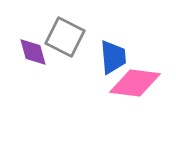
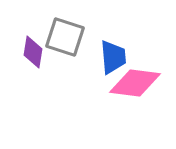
gray square: rotated 9 degrees counterclockwise
purple diamond: rotated 24 degrees clockwise
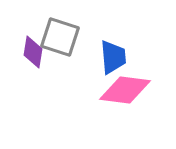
gray square: moved 5 px left
pink diamond: moved 10 px left, 7 px down
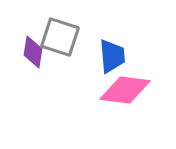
blue trapezoid: moved 1 px left, 1 px up
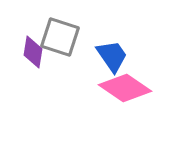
blue trapezoid: rotated 30 degrees counterclockwise
pink diamond: moved 2 px up; rotated 27 degrees clockwise
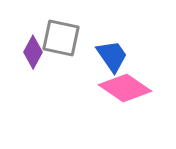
gray square: moved 1 px right, 1 px down; rotated 6 degrees counterclockwise
purple diamond: rotated 20 degrees clockwise
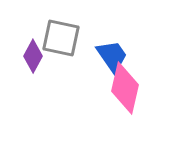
purple diamond: moved 4 px down
pink diamond: rotated 69 degrees clockwise
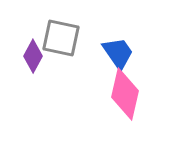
blue trapezoid: moved 6 px right, 3 px up
pink diamond: moved 6 px down
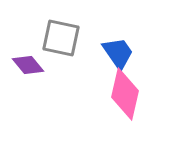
purple diamond: moved 5 px left, 9 px down; rotated 68 degrees counterclockwise
